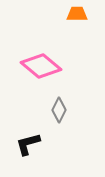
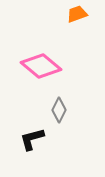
orange trapezoid: rotated 20 degrees counterclockwise
black L-shape: moved 4 px right, 5 px up
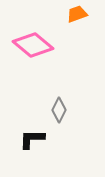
pink diamond: moved 8 px left, 21 px up
black L-shape: rotated 16 degrees clockwise
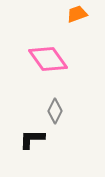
pink diamond: moved 15 px right, 14 px down; rotated 15 degrees clockwise
gray diamond: moved 4 px left, 1 px down
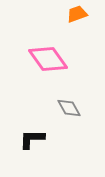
gray diamond: moved 14 px right, 3 px up; rotated 55 degrees counterclockwise
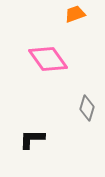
orange trapezoid: moved 2 px left
gray diamond: moved 18 px right; rotated 45 degrees clockwise
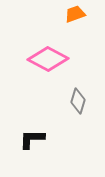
pink diamond: rotated 27 degrees counterclockwise
gray diamond: moved 9 px left, 7 px up
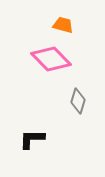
orange trapezoid: moved 12 px left, 11 px down; rotated 35 degrees clockwise
pink diamond: moved 3 px right; rotated 18 degrees clockwise
